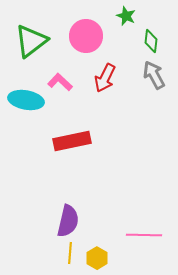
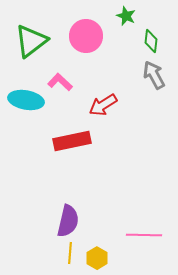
red arrow: moved 2 px left, 27 px down; rotated 32 degrees clockwise
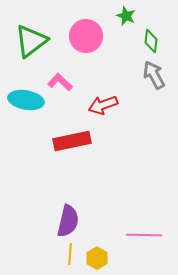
red arrow: rotated 12 degrees clockwise
yellow line: moved 1 px down
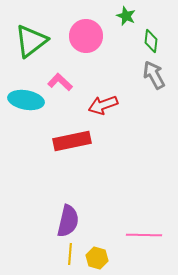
yellow hexagon: rotated 15 degrees counterclockwise
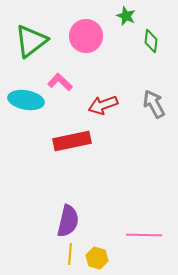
gray arrow: moved 29 px down
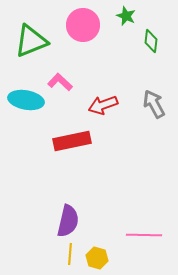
pink circle: moved 3 px left, 11 px up
green triangle: rotated 15 degrees clockwise
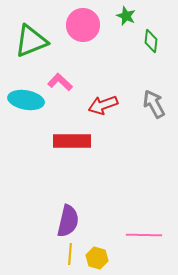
red rectangle: rotated 12 degrees clockwise
